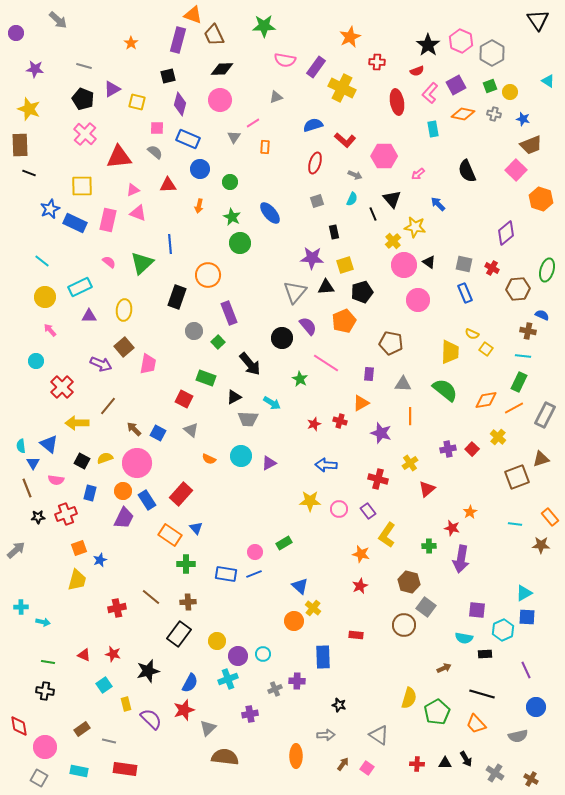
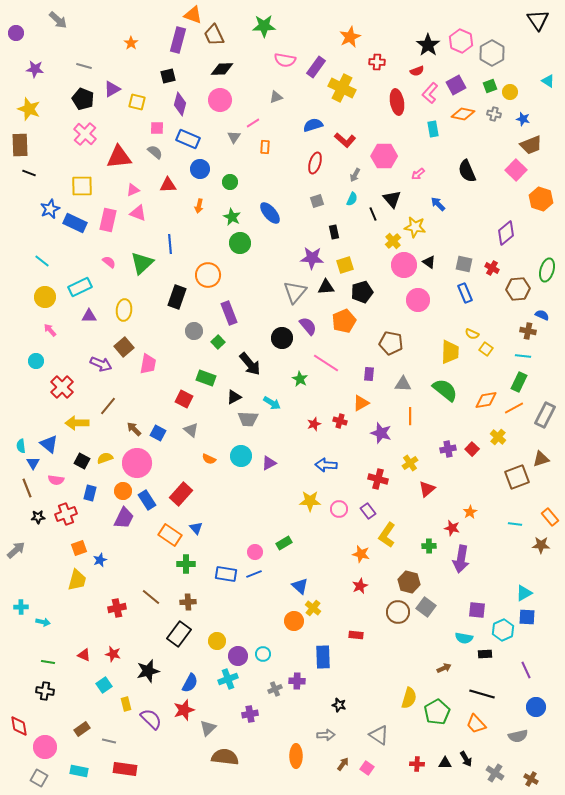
gray arrow at (355, 175): rotated 96 degrees clockwise
brown circle at (404, 625): moved 6 px left, 13 px up
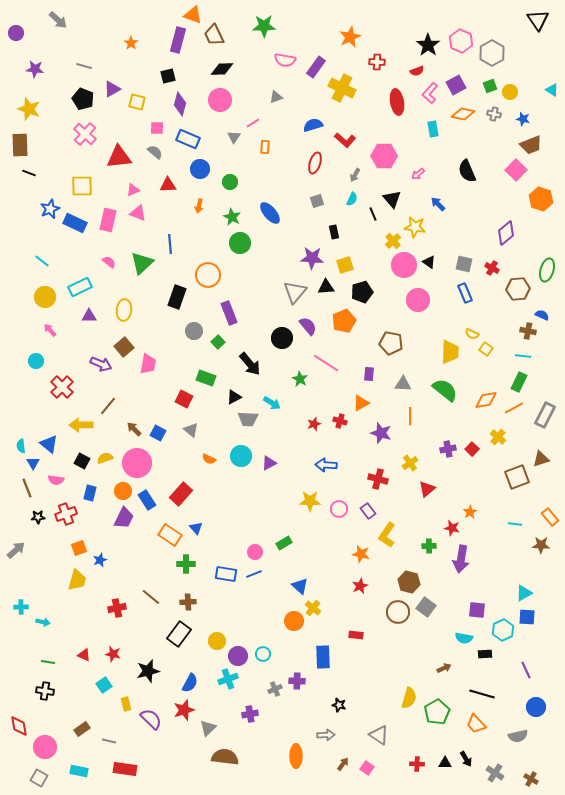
cyan triangle at (548, 81): moved 4 px right, 9 px down
yellow arrow at (77, 423): moved 4 px right, 2 px down
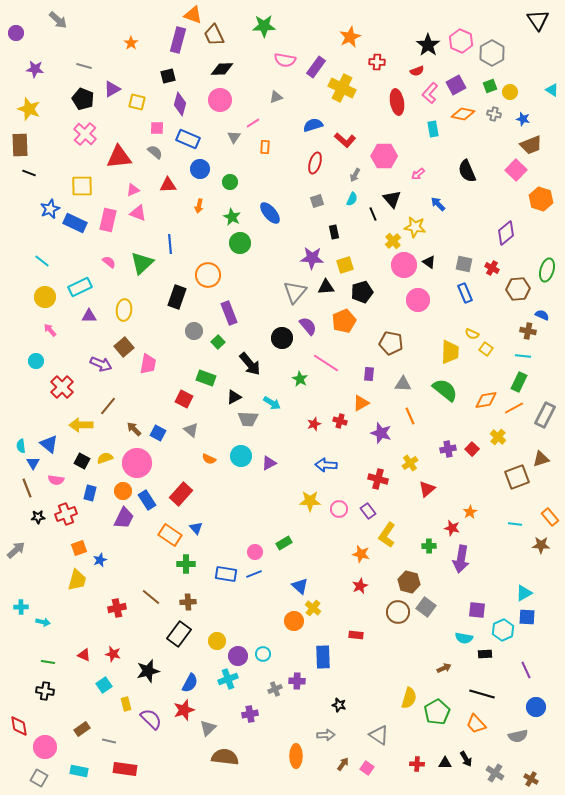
orange line at (410, 416): rotated 24 degrees counterclockwise
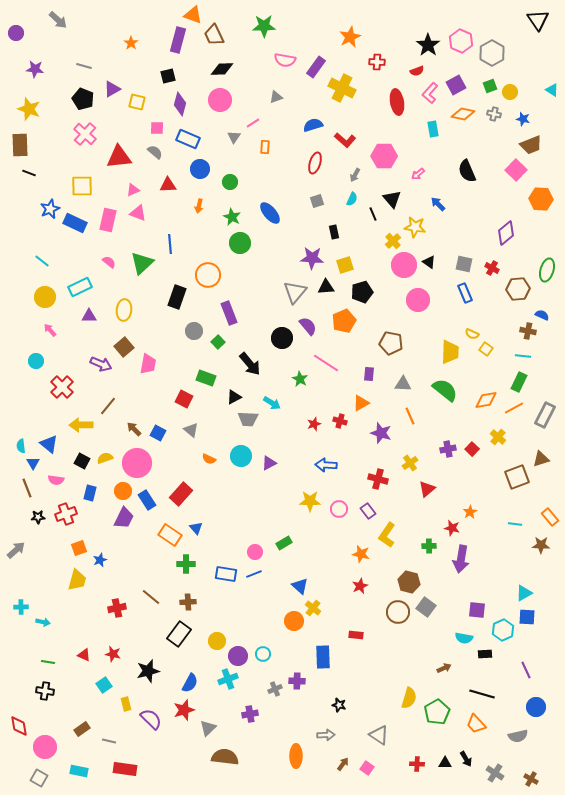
orange hexagon at (541, 199): rotated 15 degrees counterclockwise
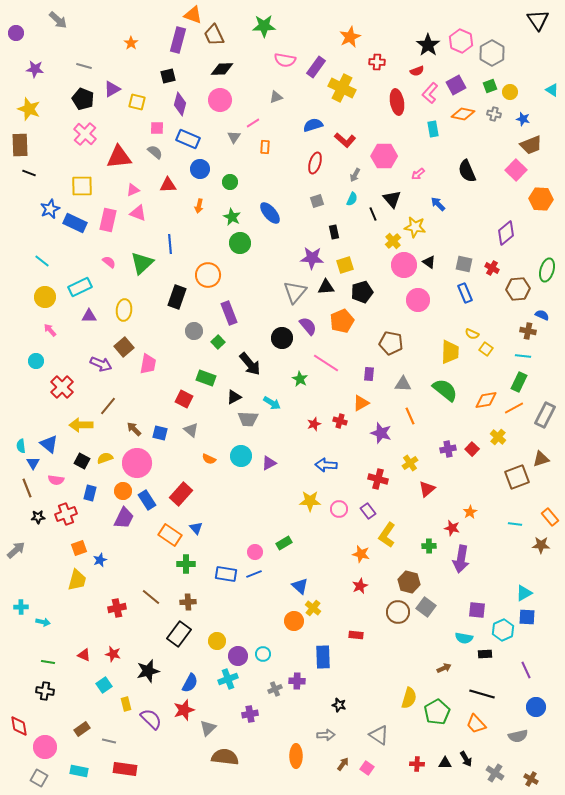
orange pentagon at (344, 321): moved 2 px left
blue square at (158, 433): moved 2 px right; rotated 14 degrees counterclockwise
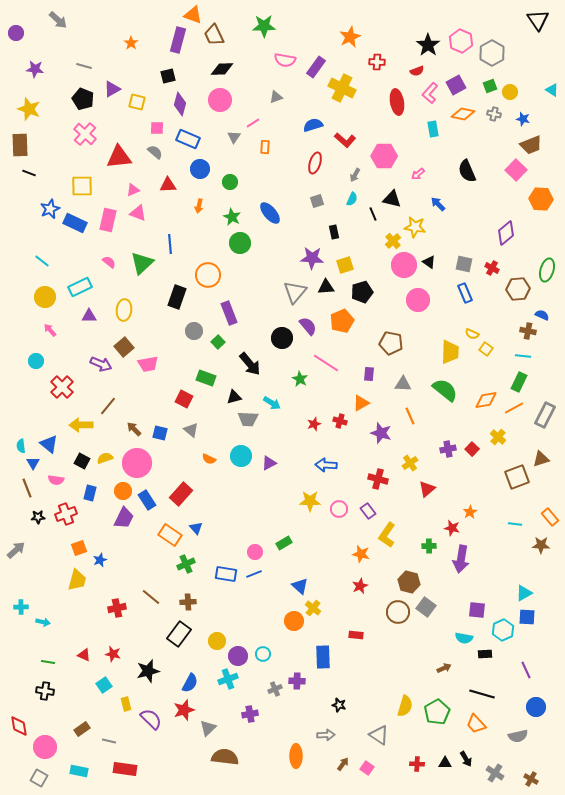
black triangle at (392, 199): rotated 36 degrees counterclockwise
pink trapezoid at (148, 364): rotated 70 degrees clockwise
black triangle at (234, 397): rotated 14 degrees clockwise
green cross at (186, 564): rotated 24 degrees counterclockwise
yellow semicircle at (409, 698): moved 4 px left, 8 px down
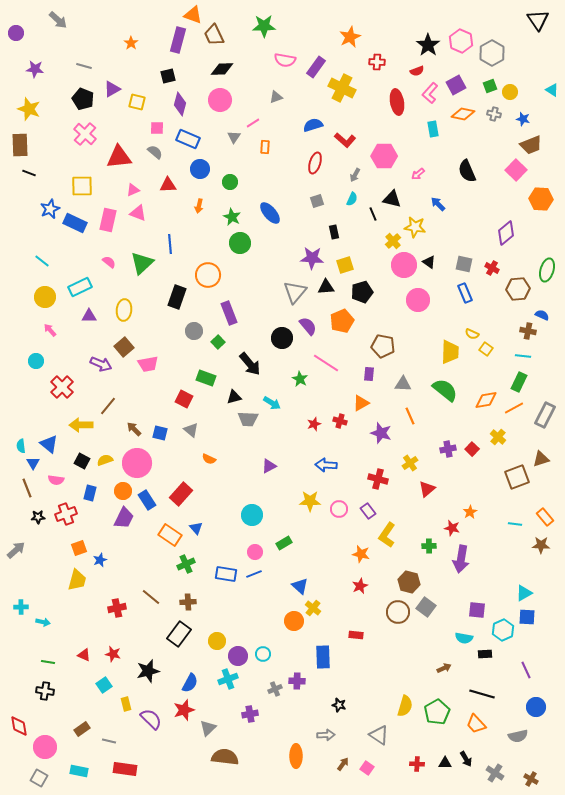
brown pentagon at (391, 343): moved 8 px left, 3 px down
cyan circle at (241, 456): moved 11 px right, 59 px down
yellow semicircle at (105, 458): moved 2 px down
purple triangle at (269, 463): moved 3 px down
orange rectangle at (550, 517): moved 5 px left
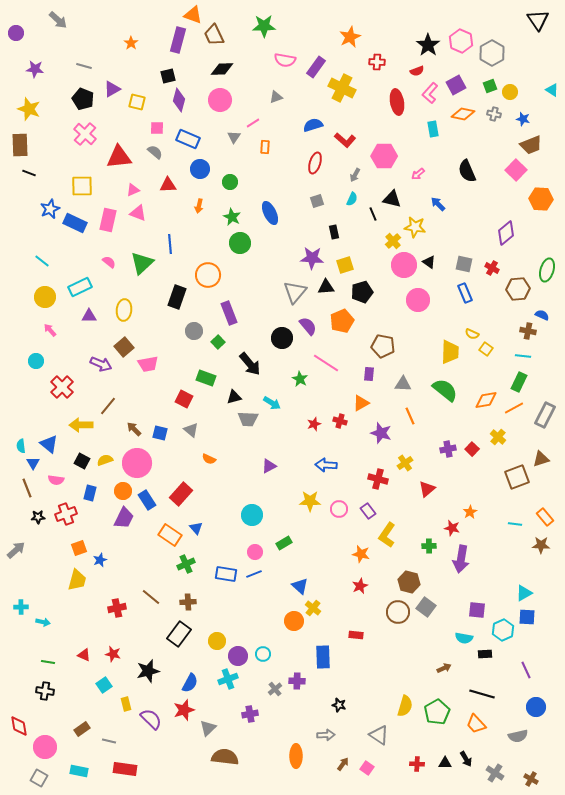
purple diamond at (180, 104): moved 1 px left, 4 px up
blue ellipse at (270, 213): rotated 15 degrees clockwise
yellow cross at (410, 463): moved 5 px left
gray cross at (275, 689): rotated 16 degrees counterclockwise
